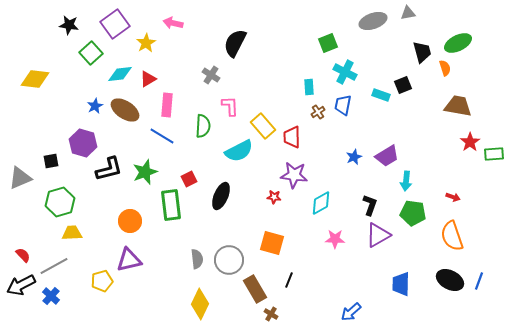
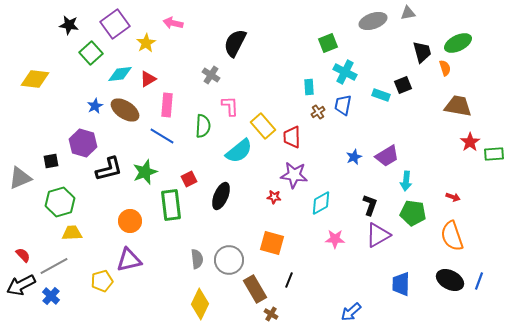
cyan semicircle at (239, 151): rotated 12 degrees counterclockwise
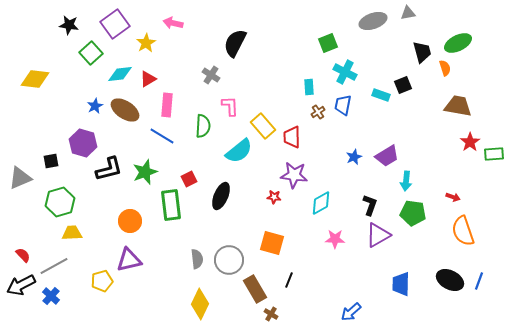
orange semicircle at (452, 236): moved 11 px right, 5 px up
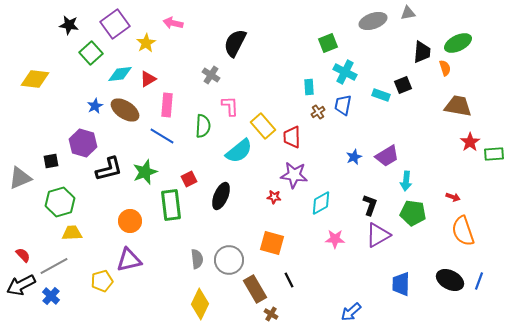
black trapezoid at (422, 52): rotated 20 degrees clockwise
black line at (289, 280): rotated 49 degrees counterclockwise
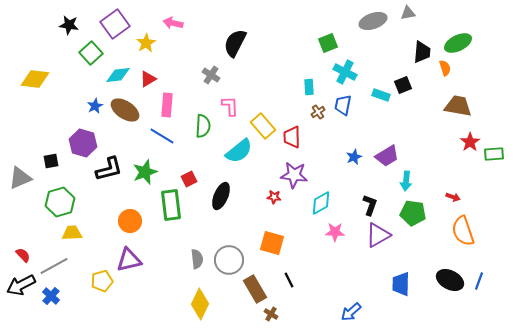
cyan diamond at (120, 74): moved 2 px left, 1 px down
pink star at (335, 239): moved 7 px up
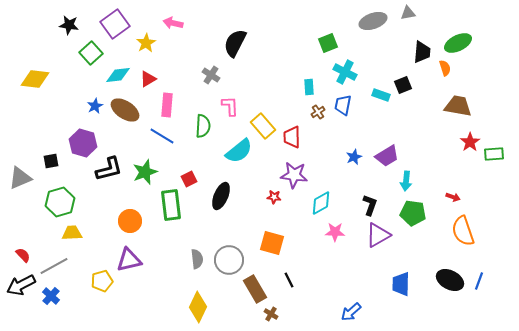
yellow diamond at (200, 304): moved 2 px left, 3 px down
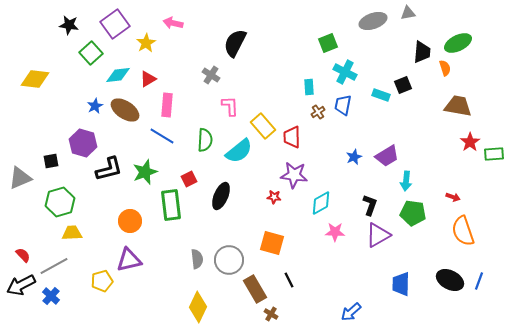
green semicircle at (203, 126): moved 2 px right, 14 px down
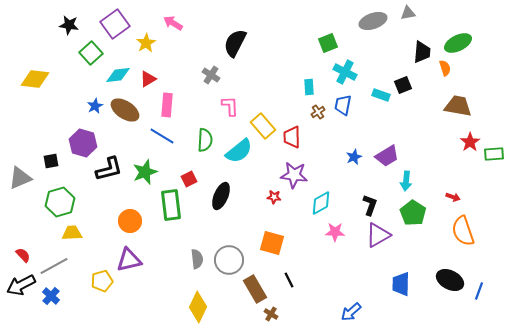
pink arrow at (173, 23): rotated 18 degrees clockwise
green pentagon at (413, 213): rotated 25 degrees clockwise
blue line at (479, 281): moved 10 px down
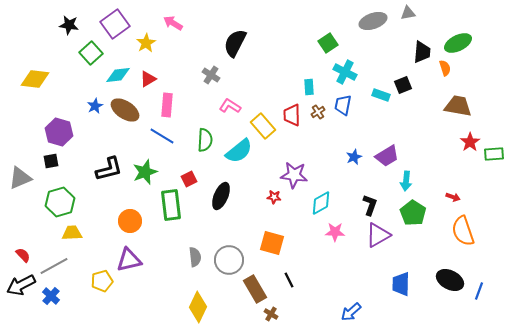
green square at (328, 43): rotated 12 degrees counterclockwise
pink L-shape at (230, 106): rotated 55 degrees counterclockwise
red trapezoid at (292, 137): moved 22 px up
purple hexagon at (83, 143): moved 24 px left, 11 px up
gray semicircle at (197, 259): moved 2 px left, 2 px up
